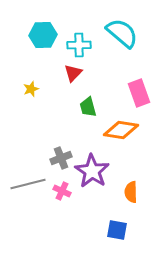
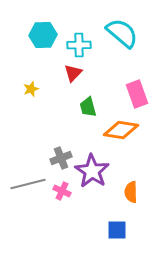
pink rectangle: moved 2 px left, 1 px down
blue square: rotated 10 degrees counterclockwise
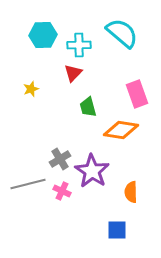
gray cross: moved 1 px left, 1 px down; rotated 10 degrees counterclockwise
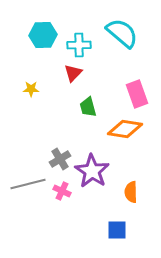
yellow star: rotated 21 degrees clockwise
orange diamond: moved 4 px right, 1 px up
